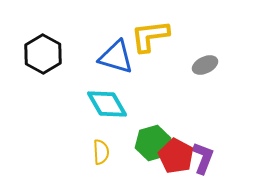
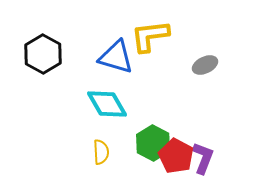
green hexagon: rotated 16 degrees counterclockwise
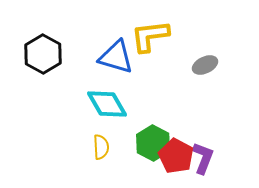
yellow semicircle: moved 5 px up
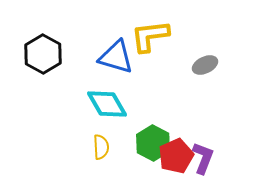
red pentagon: rotated 20 degrees clockwise
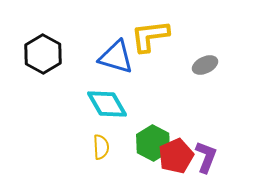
purple L-shape: moved 3 px right, 1 px up
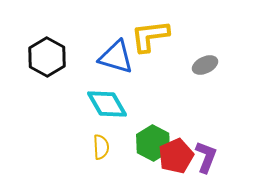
black hexagon: moved 4 px right, 3 px down
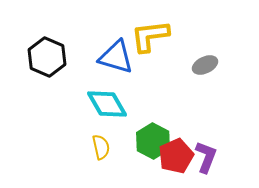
black hexagon: rotated 6 degrees counterclockwise
green hexagon: moved 2 px up
yellow semicircle: rotated 10 degrees counterclockwise
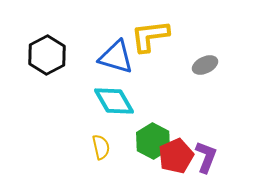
black hexagon: moved 2 px up; rotated 9 degrees clockwise
cyan diamond: moved 7 px right, 3 px up
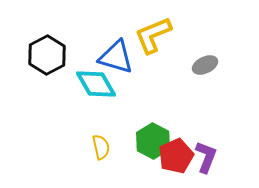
yellow L-shape: moved 3 px right, 1 px up; rotated 15 degrees counterclockwise
cyan diamond: moved 18 px left, 17 px up
